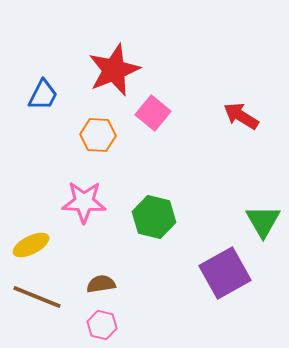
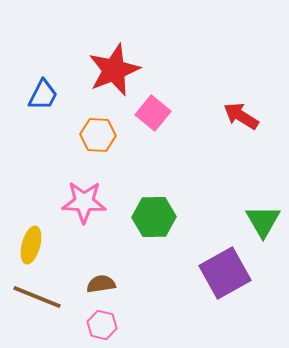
green hexagon: rotated 15 degrees counterclockwise
yellow ellipse: rotated 48 degrees counterclockwise
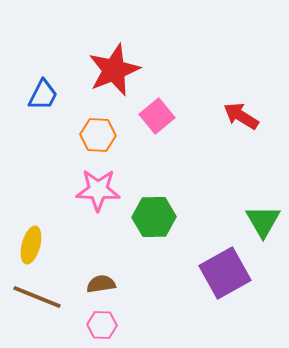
pink square: moved 4 px right, 3 px down; rotated 12 degrees clockwise
pink star: moved 14 px right, 12 px up
pink hexagon: rotated 12 degrees counterclockwise
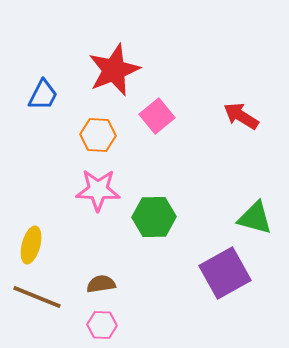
green triangle: moved 8 px left, 3 px up; rotated 45 degrees counterclockwise
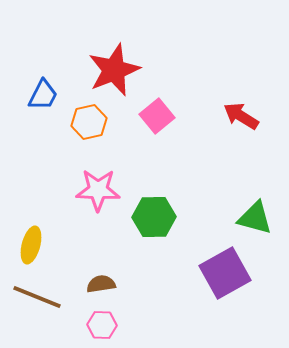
orange hexagon: moved 9 px left, 13 px up; rotated 16 degrees counterclockwise
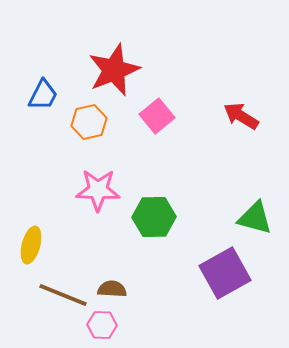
brown semicircle: moved 11 px right, 5 px down; rotated 12 degrees clockwise
brown line: moved 26 px right, 2 px up
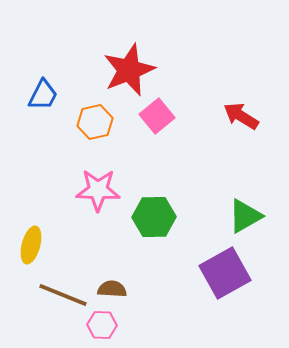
red star: moved 15 px right
orange hexagon: moved 6 px right
green triangle: moved 10 px left, 2 px up; rotated 45 degrees counterclockwise
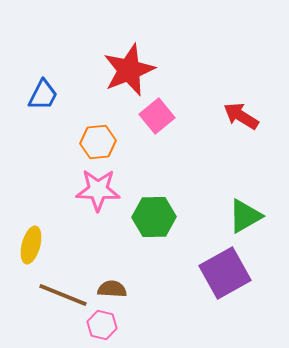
orange hexagon: moved 3 px right, 20 px down; rotated 8 degrees clockwise
pink hexagon: rotated 12 degrees clockwise
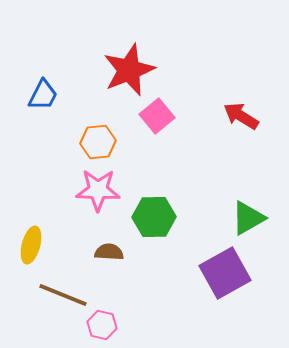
green triangle: moved 3 px right, 2 px down
brown semicircle: moved 3 px left, 37 px up
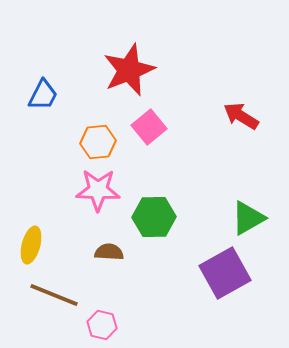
pink square: moved 8 px left, 11 px down
brown line: moved 9 px left
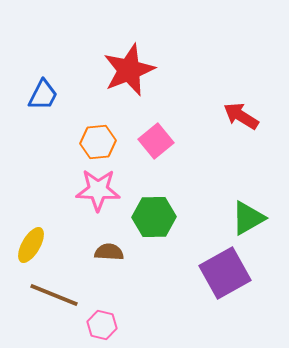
pink square: moved 7 px right, 14 px down
yellow ellipse: rotated 15 degrees clockwise
